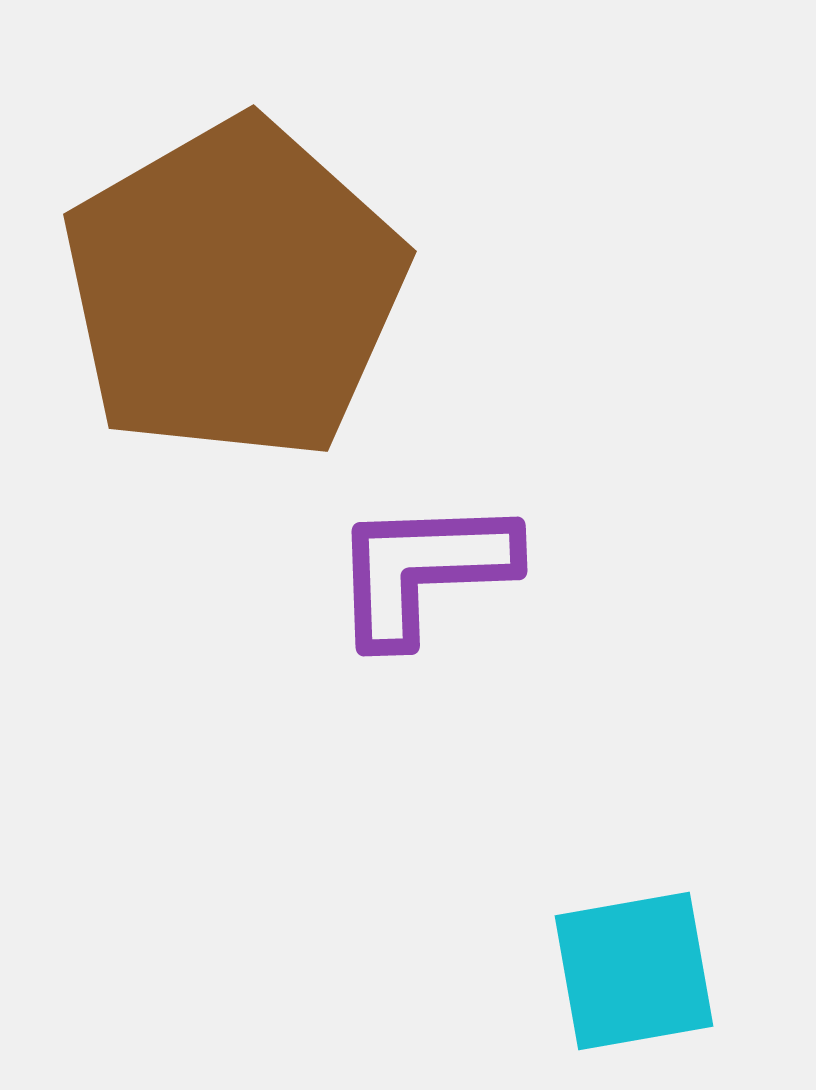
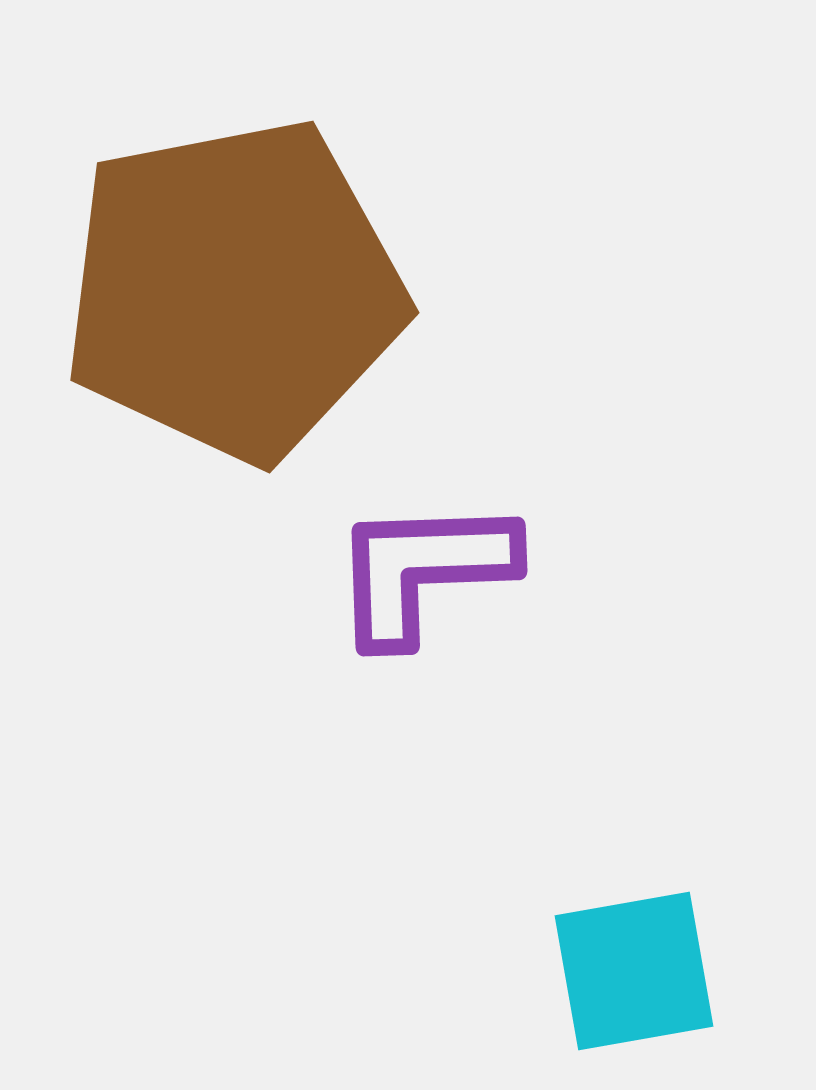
brown pentagon: rotated 19 degrees clockwise
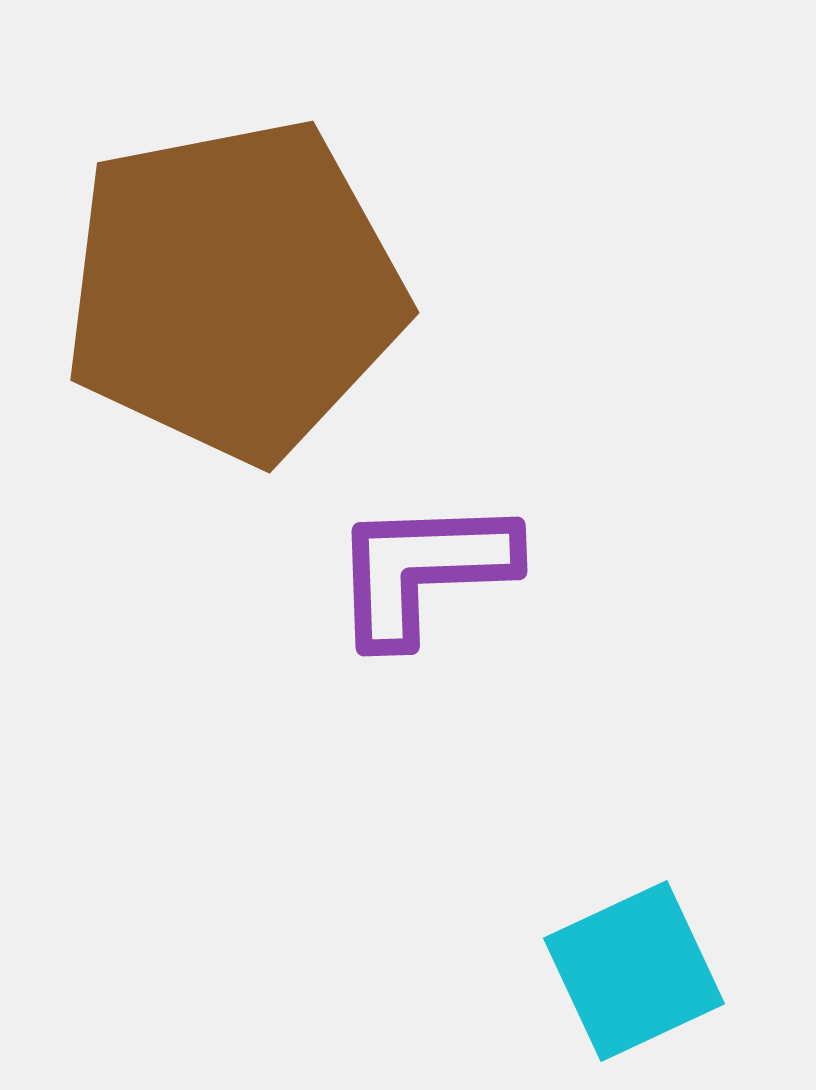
cyan square: rotated 15 degrees counterclockwise
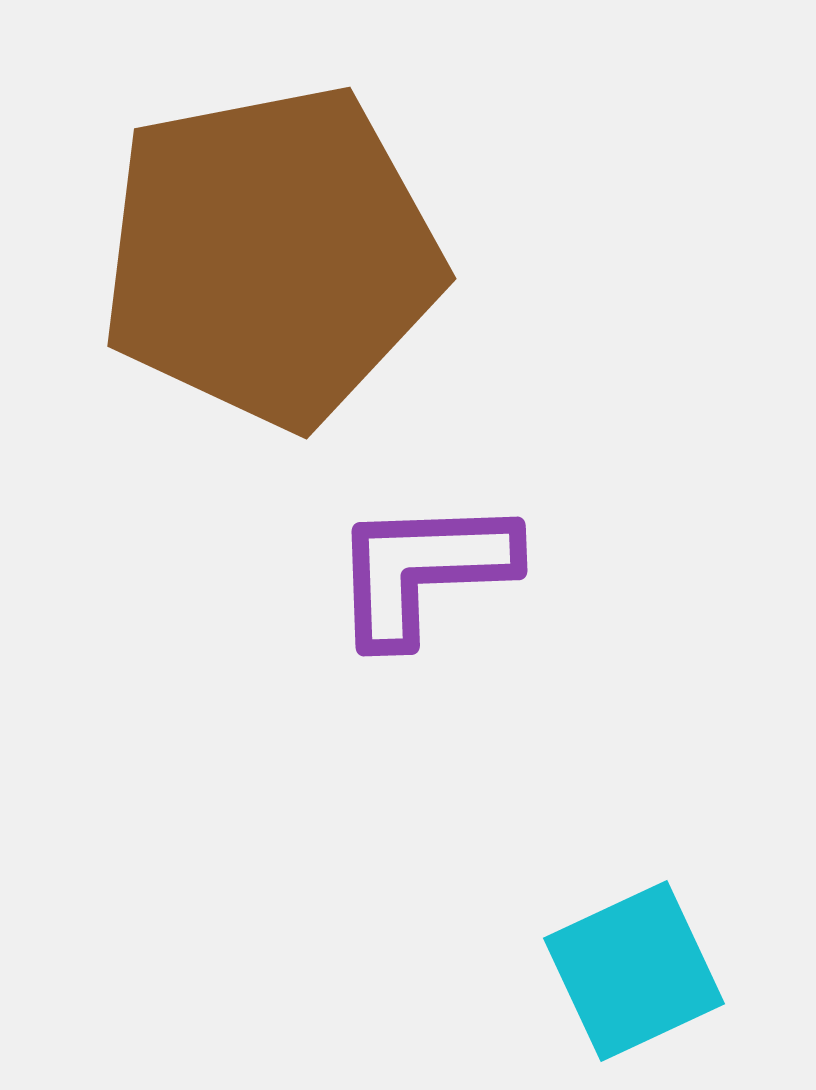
brown pentagon: moved 37 px right, 34 px up
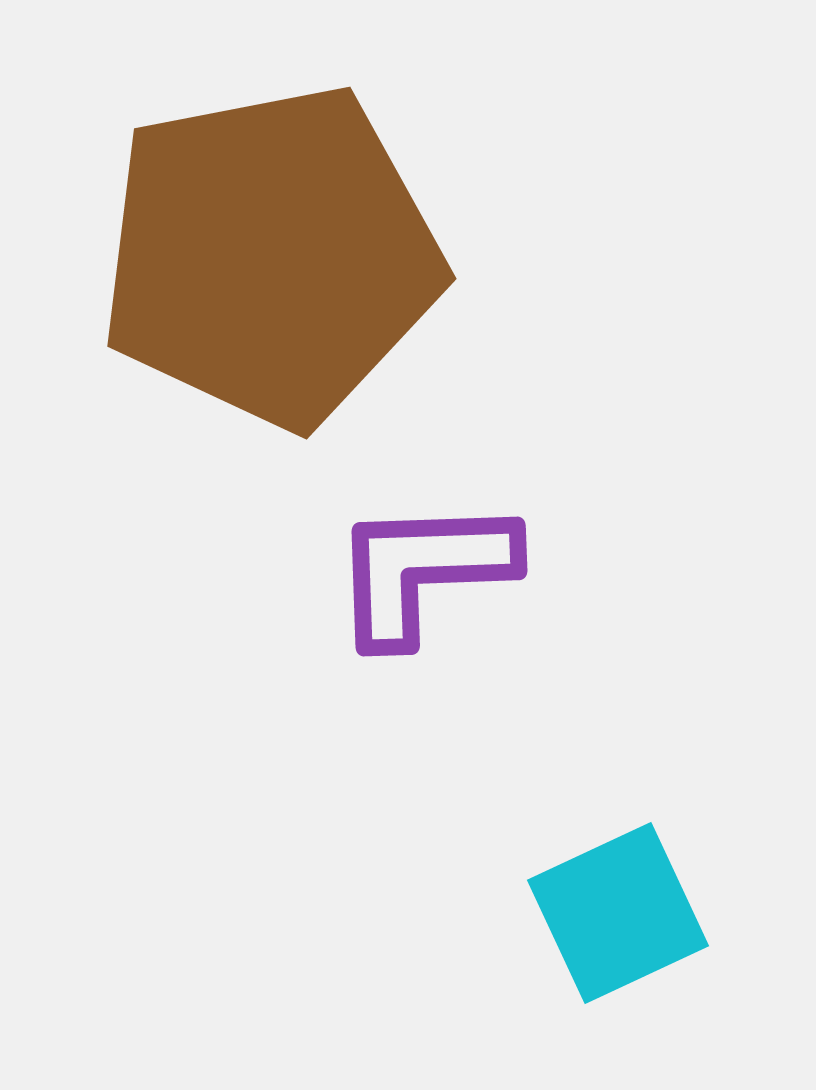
cyan square: moved 16 px left, 58 px up
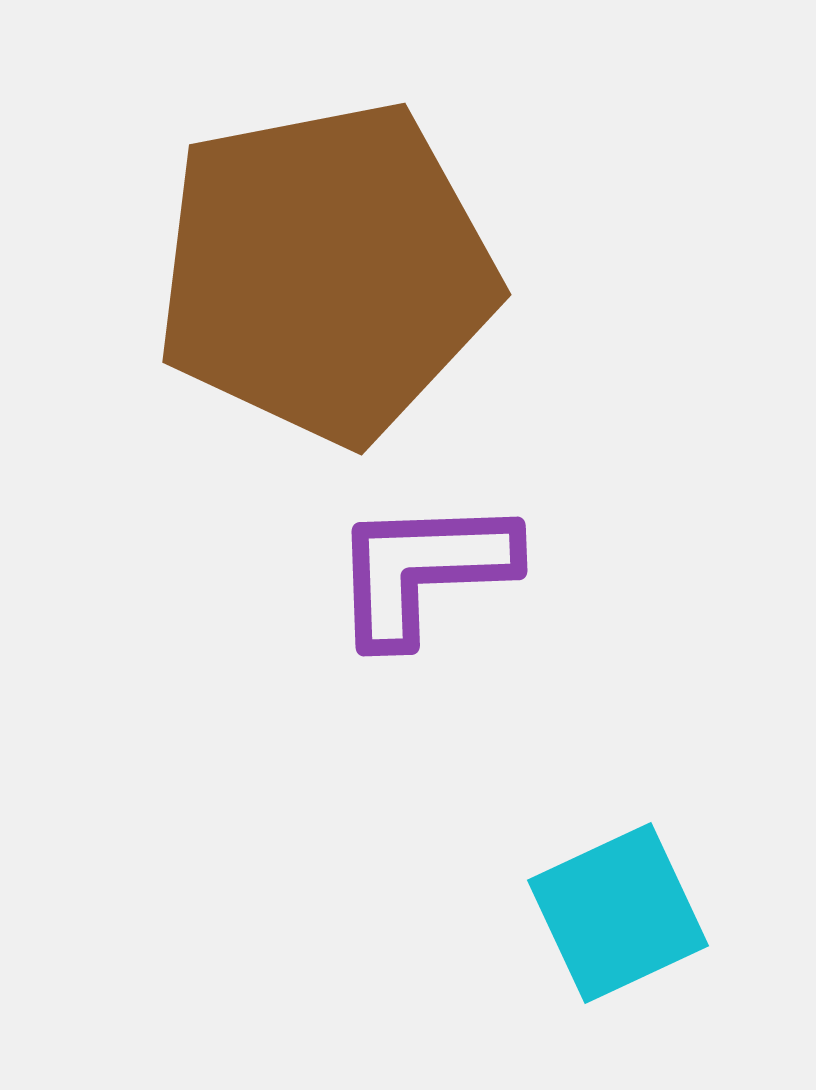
brown pentagon: moved 55 px right, 16 px down
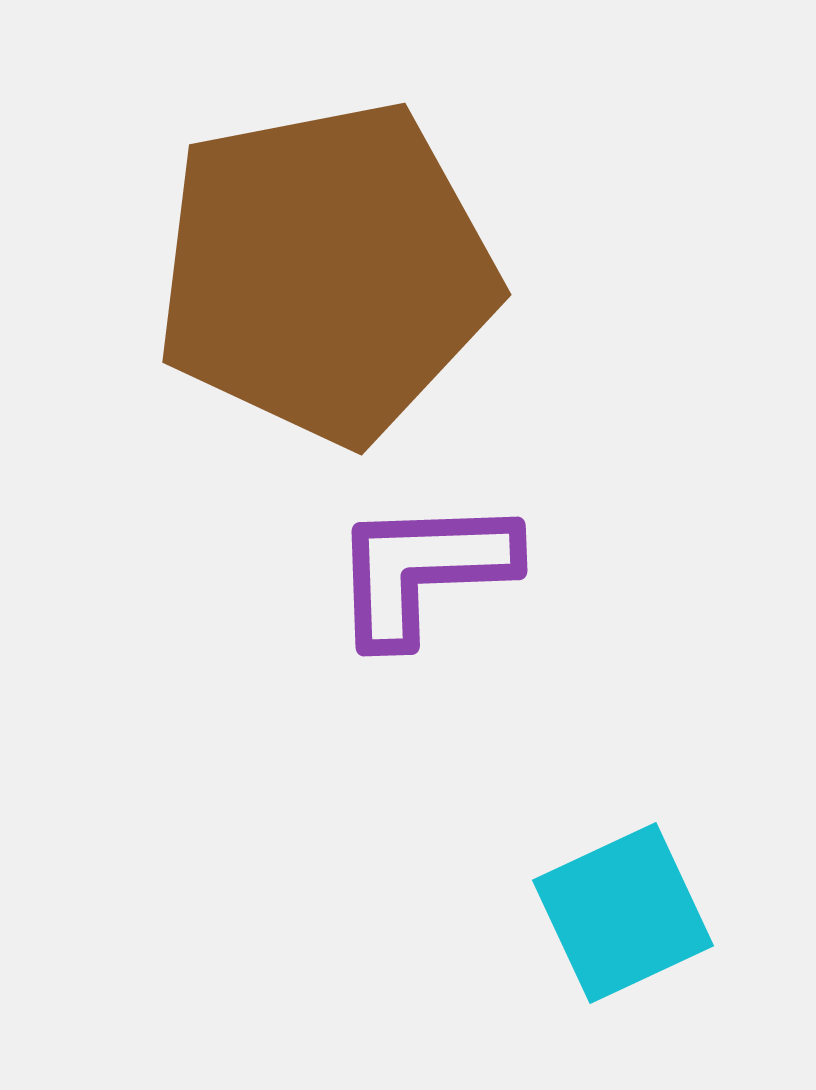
cyan square: moved 5 px right
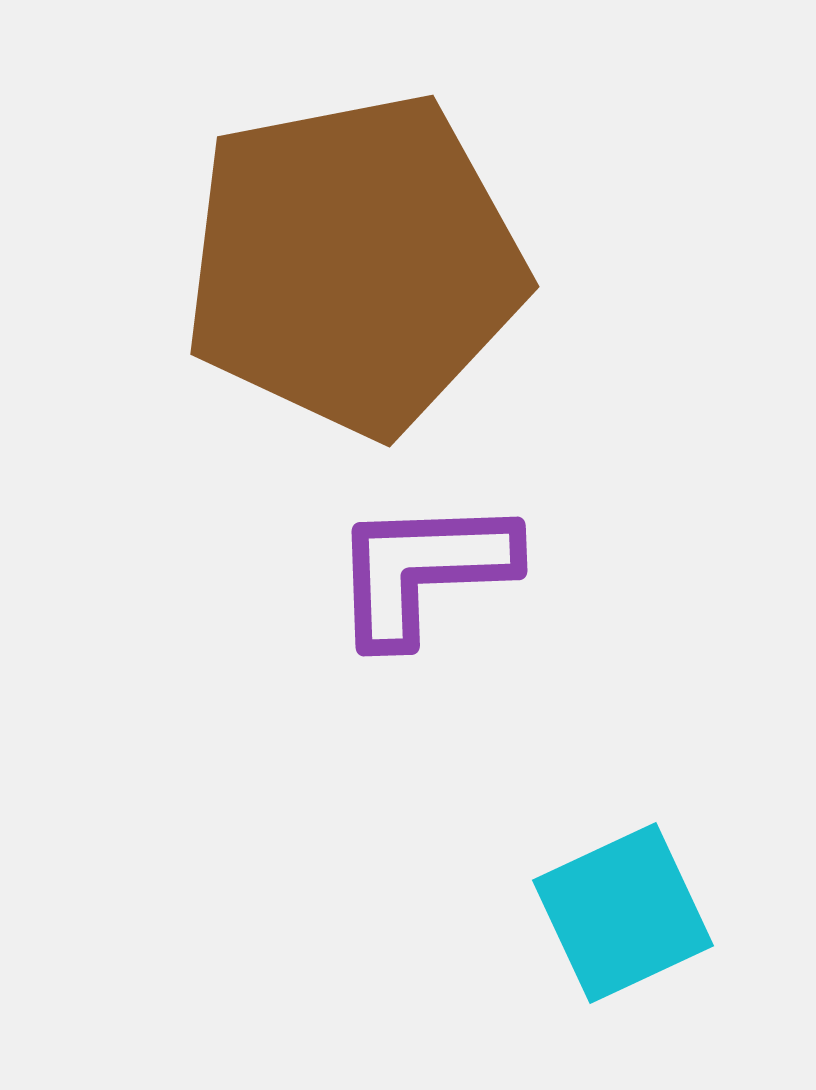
brown pentagon: moved 28 px right, 8 px up
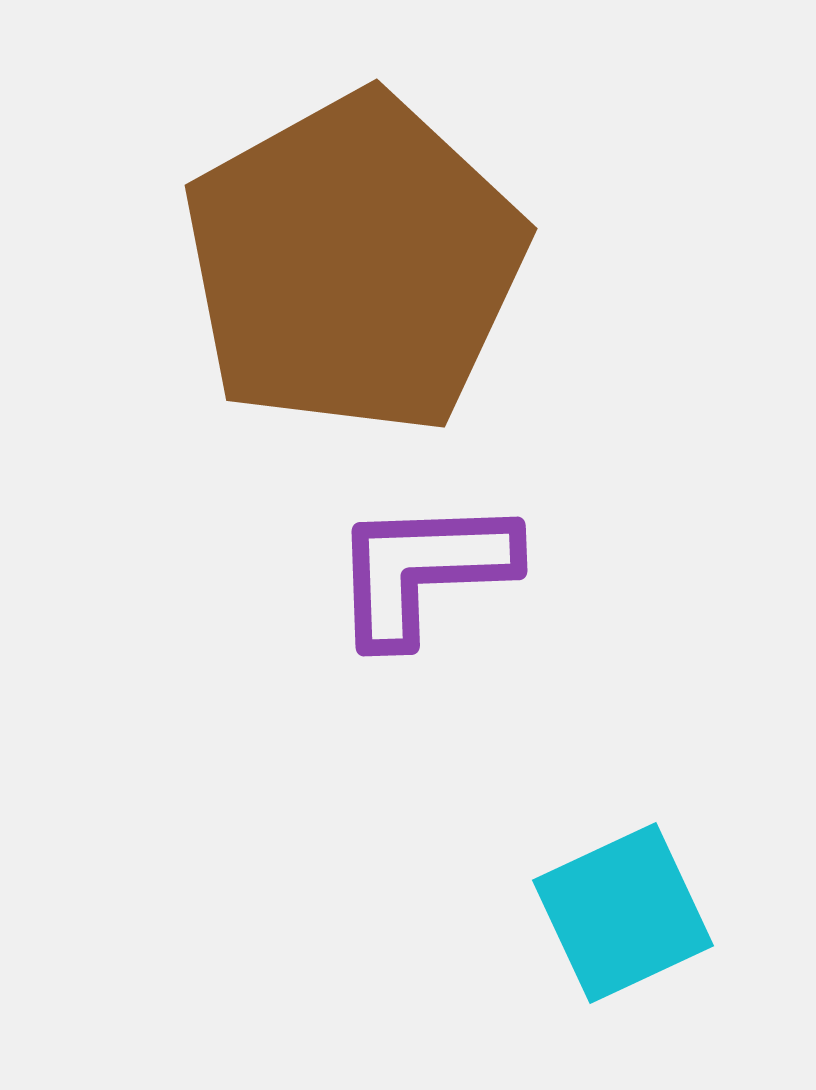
brown pentagon: rotated 18 degrees counterclockwise
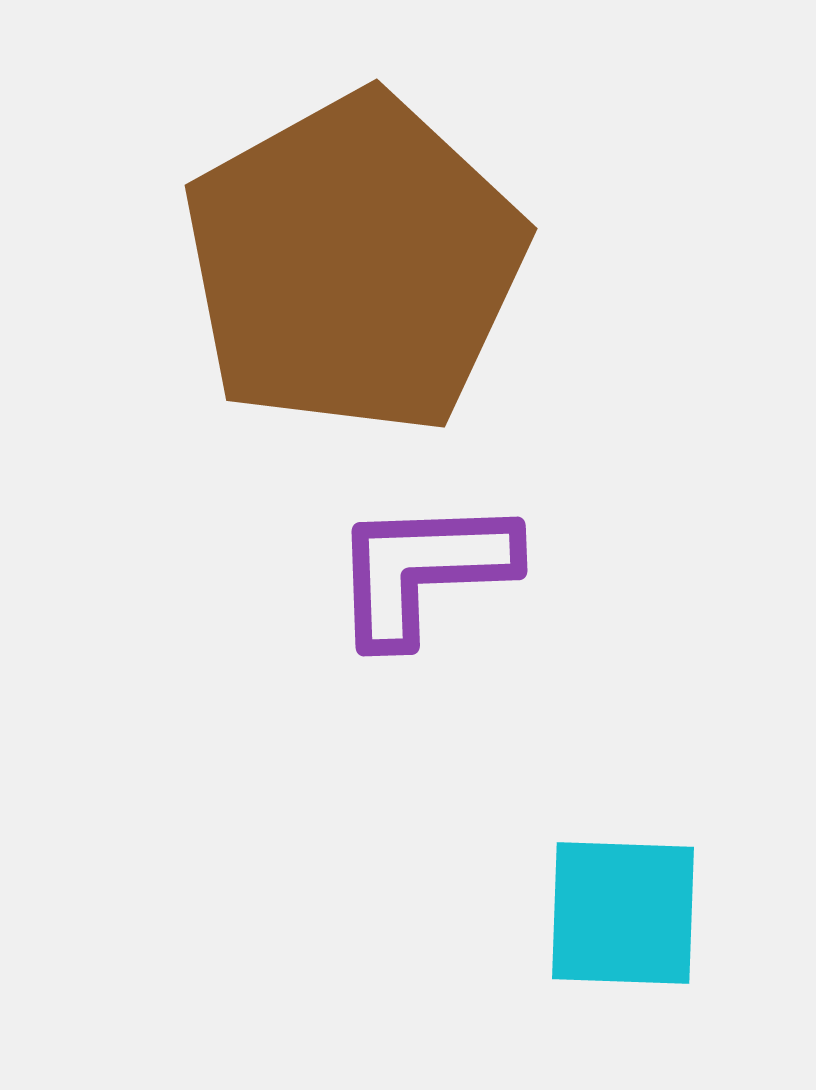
cyan square: rotated 27 degrees clockwise
